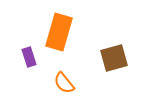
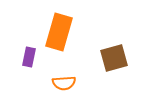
purple rectangle: rotated 30 degrees clockwise
orange semicircle: rotated 55 degrees counterclockwise
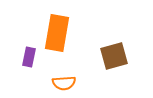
orange rectangle: moved 2 px left, 1 px down; rotated 6 degrees counterclockwise
brown square: moved 2 px up
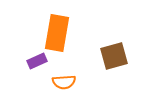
purple rectangle: moved 8 px right, 4 px down; rotated 54 degrees clockwise
orange semicircle: moved 1 px up
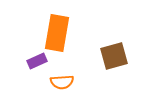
orange semicircle: moved 2 px left
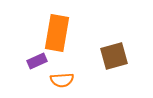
orange semicircle: moved 2 px up
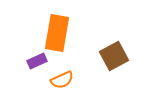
brown square: rotated 12 degrees counterclockwise
orange semicircle: rotated 20 degrees counterclockwise
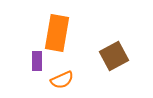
purple rectangle: rotated 66 degrees counterclockwise
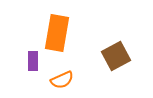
brown square: moved 2 px right
purple rectangle: moved 4 px left
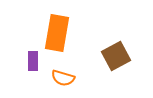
orange semicircle: moved 1 px right, 2 px up; rotated 40 degrees clockwise
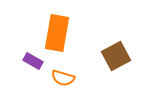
purple rectangle: rotated 60 degrees counterclockwise
